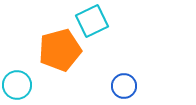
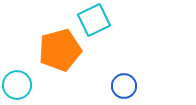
cyan square: moved 2 px right, 1 px up
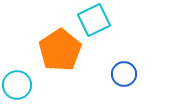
orange pentagon: rotated 18 degrees counterclockwise
blue circle: moved 12 px up
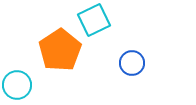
blue circle: moved 8 px right, 11 px up
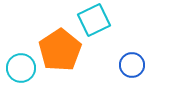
blue circle: moved 2 px down
cyan circle: moved 4 px right, 17 px up
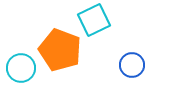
orange pentagon: rotated 18 degrees counterclockwise
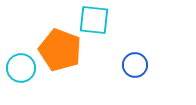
cyan square: rotated 32 degrees clockwise
blue circle: moved 3 px right
